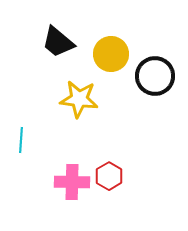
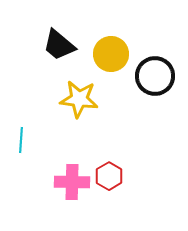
black trapezoid: moved 1 px right, 3 px down
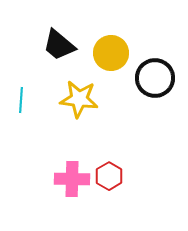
yellow circle: moved 1 px up
black circle: moved 2 px down
cyan line: moved 40 px up
pink cross: moved 3 px up
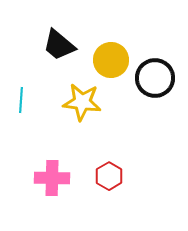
yellow circle: moved 7 px down
yellow star: moved 3 px right, 3 px down
pink cross: moved 20 px left, 1 px up
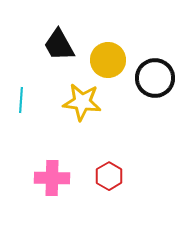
black trapezoid: rotated 21 degrees clockwise
yellow circle: moved 3 px left
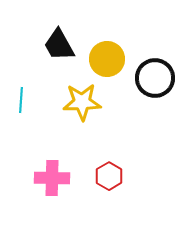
yellow circle: moved 1 px left, 1 px up
yellow star: rotated 9 degrees counterclockwise
